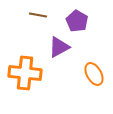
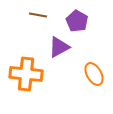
orange cross: moved 1 px right, 1 px down
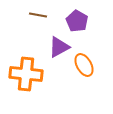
orange ellipse: moved 10 px left, 9 px up
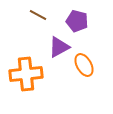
brown line: rotated 18 degrees clockwise
purple pentagon: rotated 15 degrees counterclockwise
orange cross: rotated 12 degrees counterclockwise
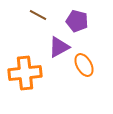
orange cross: moved 1 px left, 1 px up
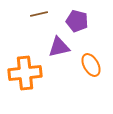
brown line: moved 1 px right, 1 px up; rotated 42 degrees counterclockwise
purple triangle: rotated 15 degrees clockwise
orange ellipse: moved 7 px right
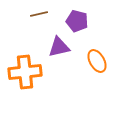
orange ellipse: moved 6 px right, 4 px up
orange cross: moved 1 px up
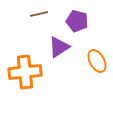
purple triangle: rotated 20 degrees counterclockwise
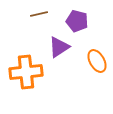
orange cross: moved 1 px right
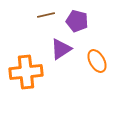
brown line: moved 7 px right, 1 px down
purple triangle: moved 2 px right, 2 px down
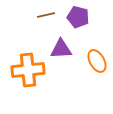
purple pentagon: moved 1 px right, 4 px up
purple triangle: rotated 30 degrees clockwise
orange cross: moved 2 px right, 2 px up
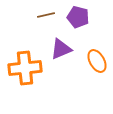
purple triangle: rotated 20 degrees counterclockwise
orange cross: moved 3 px left, 2 px up
